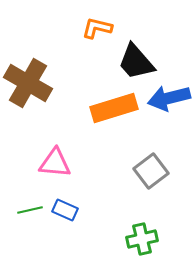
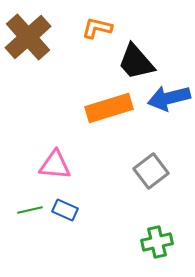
brown cross: moved 46 px up; rotated 18 degrees clockwise
orange rectangle: moved 5 px left
pink triangle: moved 2 px down
green cross: moved 15 px right, 3 px down
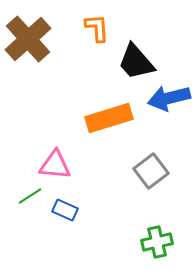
orange L-shape: rotated 72 degrees clockwise
brown cross: moved 2 px down
orange rectangle: moved 10 px down
green line: moved 14 px up; rotated 20 degrees counterclockwise
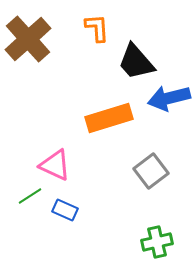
pink triangle: rotated 20 degrees clockwise
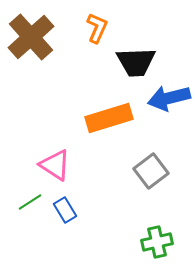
orange L-shape: rotated 28 degrees clockwise
brown cross: moved 3 px right, 2 px up
black trapezoid: rotated 51 degrees counterclockwise
pink triangle: rotated 8 degrees clockwise
green line: moved 6 px down
blue rectangle: rotated 35 degrees clockwise
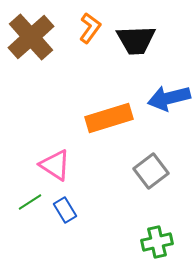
orange L-shape: moved 7 px left; rotated 12 degrees clockwise
black trapezoid: moved 22 px up
